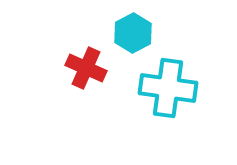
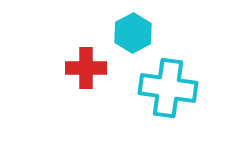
red cross: rotated 24 degrees counterclockwise
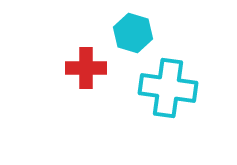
cyan hexagon: rotated 15 degrees counterclockwise
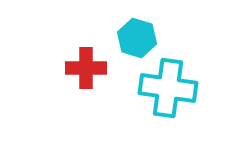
cyan hexagon: moved 4 px right, 5 px down
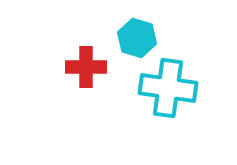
red cross: moved 1 px up
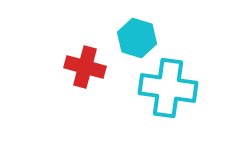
red cross: moved 1 px left; rotated 15 degrees clockwise
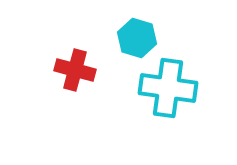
red cross: moved 10 px left, 3 px down
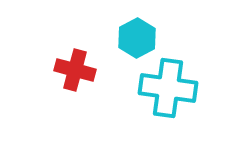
cyan hexagon: rotated 15 degrees clockwise
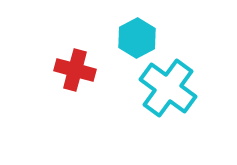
cyan cross: rotated 28 degrees clockwise
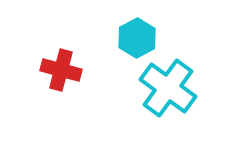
red cross: moved 14 px left
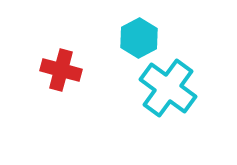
cyan hexagon: moved 2 px right
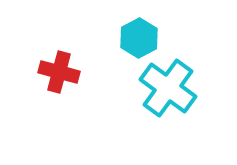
red cross: moved 2 px left, 2 px down
